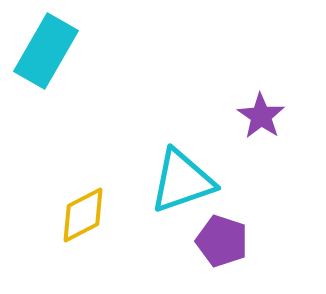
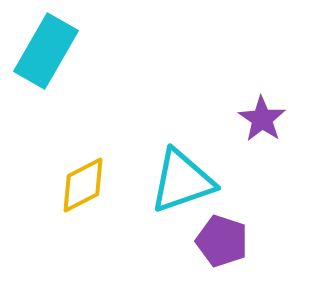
purple star: moved 1 px right, 3 px down
yellow diamond: moved 30 px up
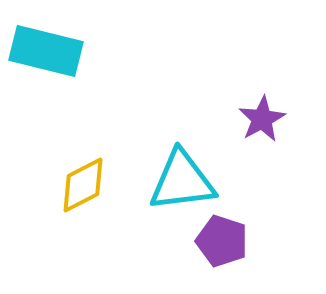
cyan rectangle: rotated 74 degrees clockwise
purple star: rotated 9 degrees clockwise
cyan triangle: rotated 12 degrees clockwise
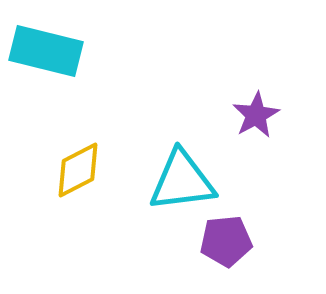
purple star: moved 6 px left, 4 px up
yellow diamond: moved 5 px left, 15 px up
purple pentagon: moved 4 px right; rotated 24 degrees counterclockwise
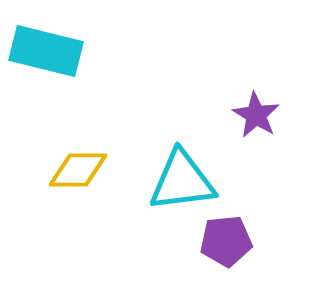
purple star: rotated 12 degrees counterclockwise
yellow diamond: rotated 28 degrees clockwise
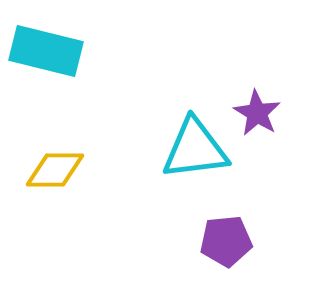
purple star: moved 1 px right, 2 px up
yellow diamond: moved 23 px left
cyan triangle: moved 13 px right, 32 px up
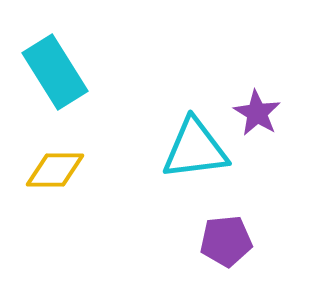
cyan rectangle: moved 9 px right, 21 px down; rotated 44 degrees clockwise
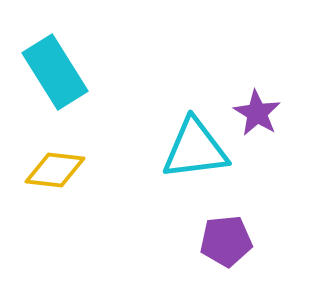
yellow diamond: rotated 6 degrees clockwise
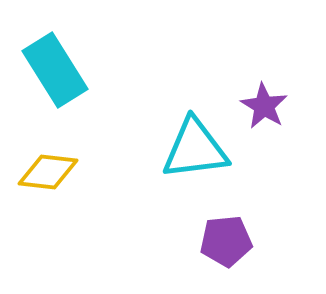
cyan rectangle: moved 2 px up
purple star: moved 7 px right, 7 px up
yellow diamond: moved 7 px left, 2 px down
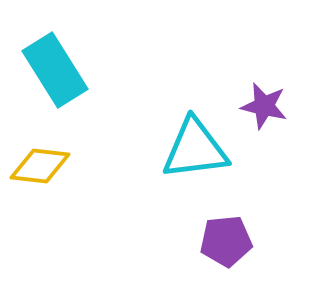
purple star: rotated 18 degrees counterclockwise
yellow diamond: moved 8 px left, 6 px up
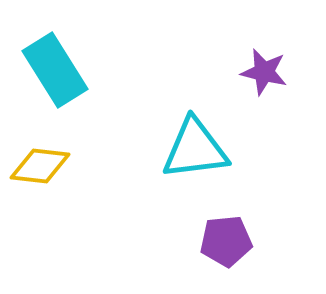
purple star: moved 34 px up
